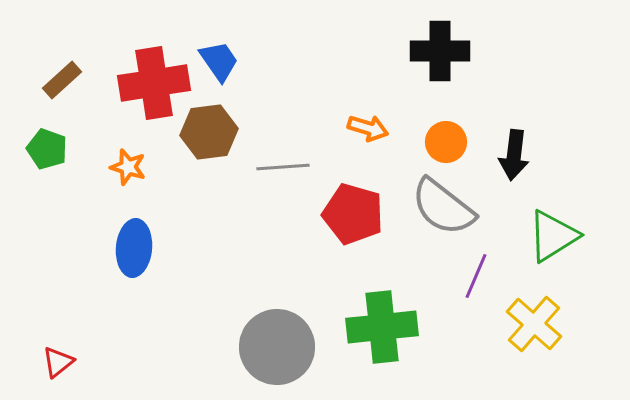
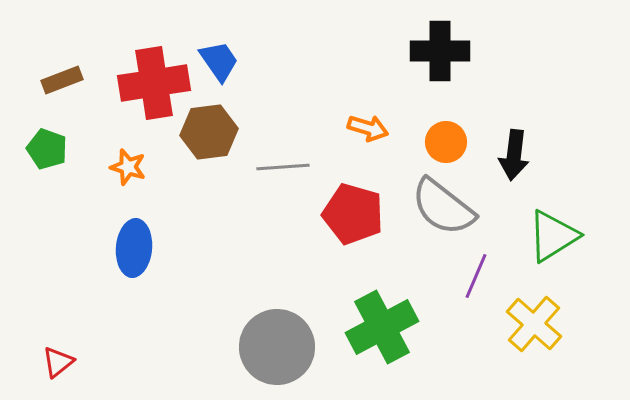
brown rectangle: rotated 21 degrees clockwise
green cross: rotated 22 degrees counterclockwise
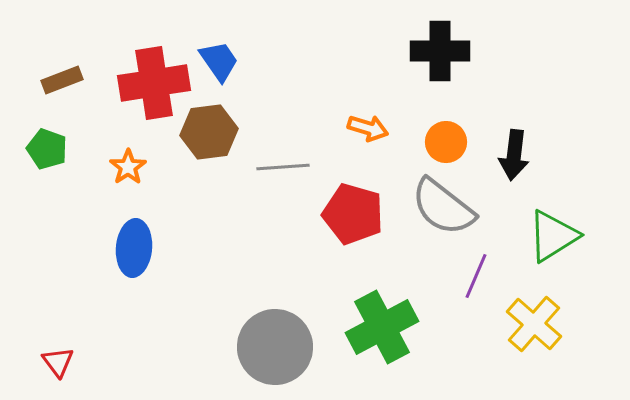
orange star: rotated 21 degrees clockwise
gray circle: moved 2 px left
red triangle: rotated 28 degrees counterclockwise
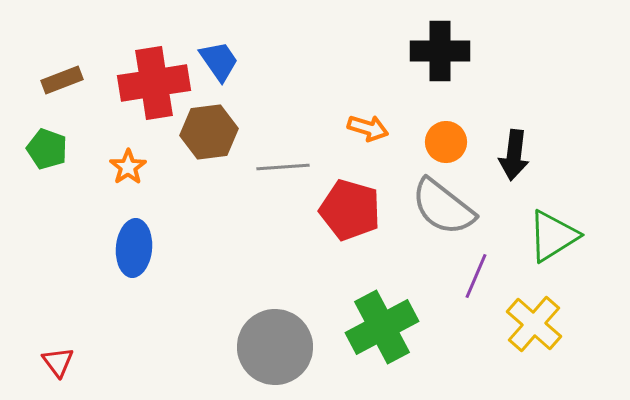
red pentagon: moved 3 px left, 4 px up
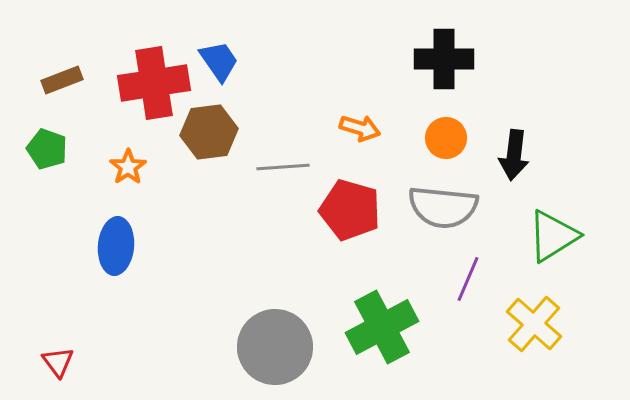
black cross: moved 4 px right, 8 px down
orange arrow: moved 8 px left
orange circle: moved 4 px up
gray semicircle: rotated 32 degrees counterclockwise
blue ellipse: moved 18 px left, 2 px up
purple line: moved 8 px left, 3 px down
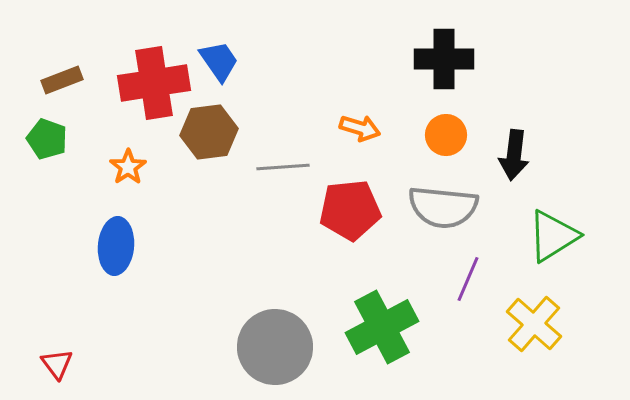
orange circle: moved 3 px up
green pentagon: moved 10 px up
red pentagon: rotated 22 degrees counterclockwise
red triangle: moved 1 px left, 2 px down
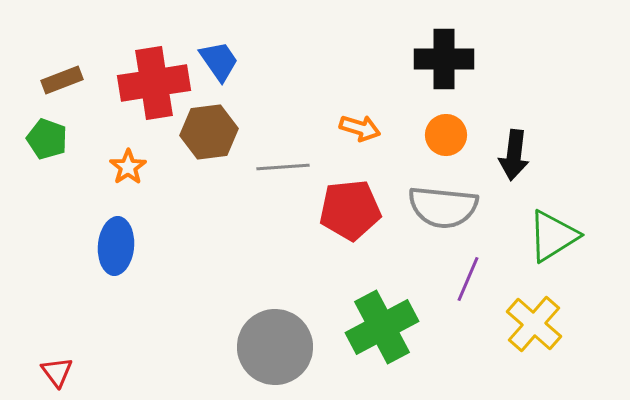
red triangle: moved 8 px down
